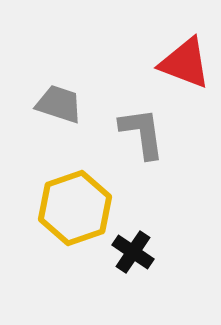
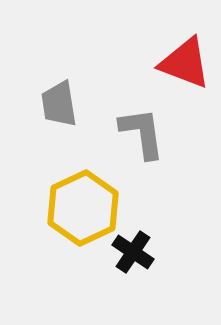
gray trapezoid: rotated 117 degrees counterclockwise
yellow hexagon: moved 8 px right; rotated 6 degrees counterclockwise
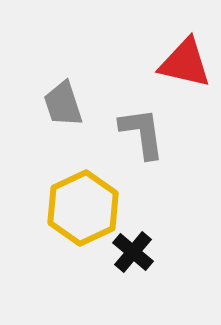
red triangle: rotated 8 degrees counterclockwise
gray trapezoid: moved 4 px right; rotated 9 degrees counterclockwise
black cross: rotated 6 degrees clockwise
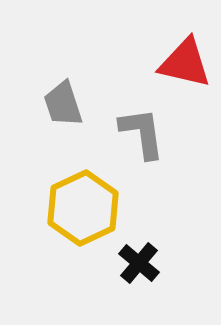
black cross: moved 6 px right, 11 px down
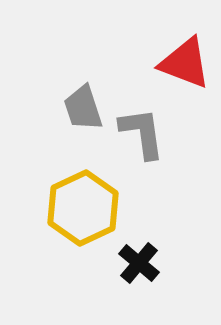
red triangle: rotated 8 degrees clockwise
gray trapezoid: moved 20 px right, 4 px down
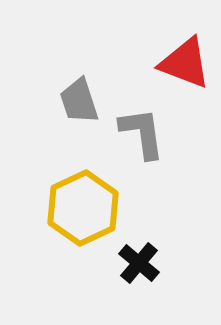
gray trapezoid: moved 4 px left, 7 px up
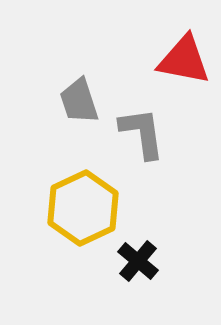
red triangle: moved 1 px left, 3 px up; rotated 10 degrees counterclockwise
black cross: moved 1 px left, 2 px up
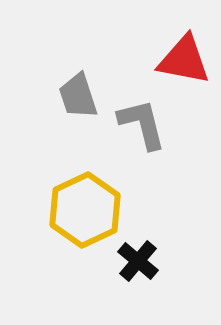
gray trapezoid: moved 1 px left, 5 px up
gray L-shape: moved 9 px up; rotated 6 degrees counterclockwise
yellow hexagon: moved 2 px right, 2 px down
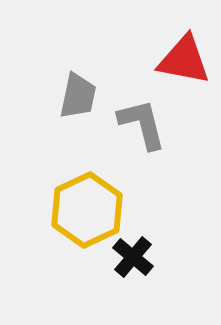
gray trapezoid: rotated 150 degrees counterclockwise
yellow hexagon: moved 2 px right
black cross: moved 5 px left, 4 px up
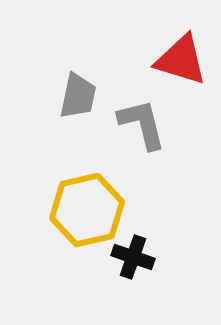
red triangle: moved 3 px left; rotated 6 degrees clockwise
yellow hexagon: rotated 12 degrees clockwise
black cross: rotated 21 degrees counterclockwise
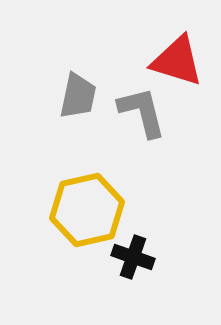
red triangle: moved 4 px left, 1 px down
gray L-shape: moved 12 px up
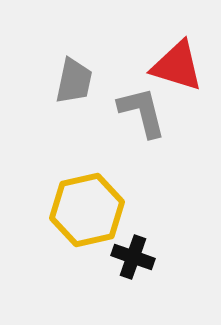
red triangle: moved 5 px down
gray trapezoid: moved 4 px left, 15 px up
